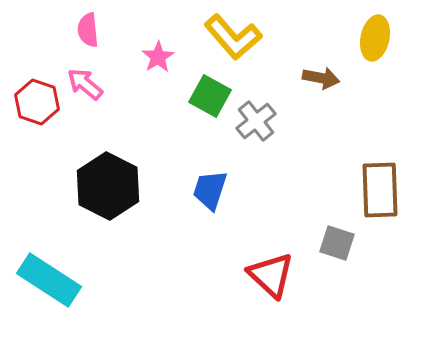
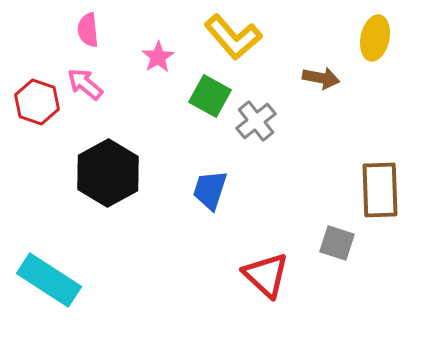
black hexagon: moved 13 px up; rotated 4 degrees clockwise
red triangle: moved 5 px left
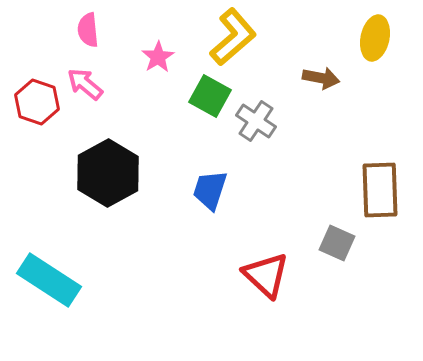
yellow L-shape: rotated 90 degrees counterclockwise
gray cross: rotated 18 degrees counterclockwise
gray square: rotated 6 degrees clockwise
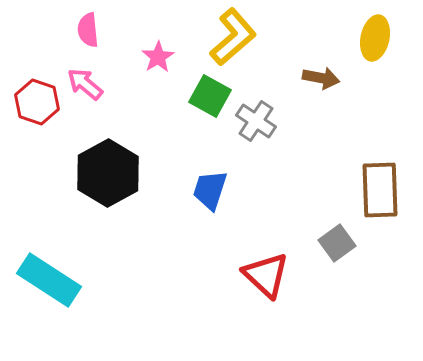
gray square: rotated 30 degrees clockwise
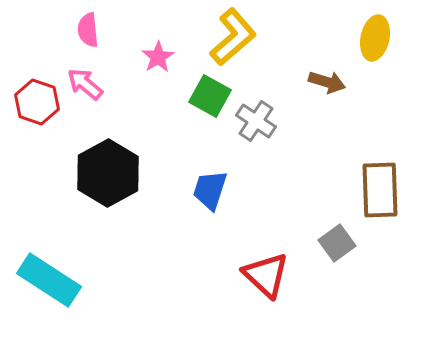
brown arrow: moved 6 px right, 4 px down; rotated 6 degrees clockwise
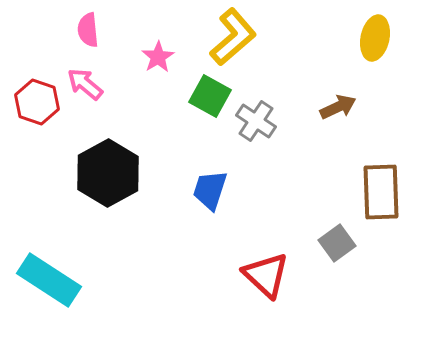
brown arrow: moved 11 px right, 25 px down; rotated 42 degrees counterclockwise
brown rectangle: moved 1 px right, 2 px down
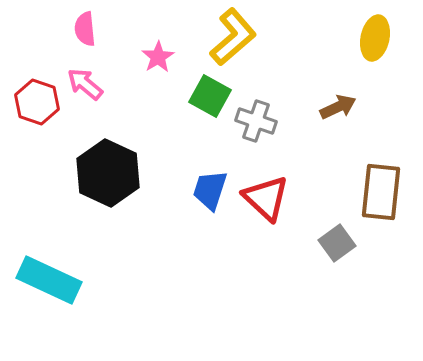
pink semicircle: moved 3 px left, 1 px up
gray cross: rotated 15 degrees counterclockwise
black hexagon: rotated 6 degrees counterclockwise
brown rectangle: rotated 8 degrees clockwise
red triangle: moved 77 px up
cyan rectangle: rotated 8 degrees counterclockwise
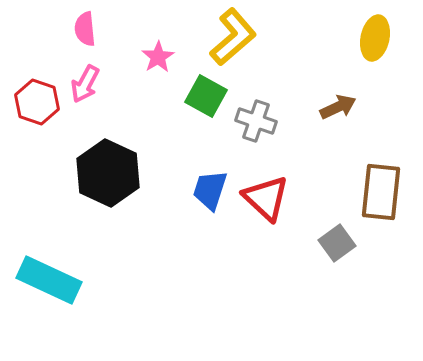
pink arrow: rotated 102 degrees counterclockwise
green square: moved 4 px left
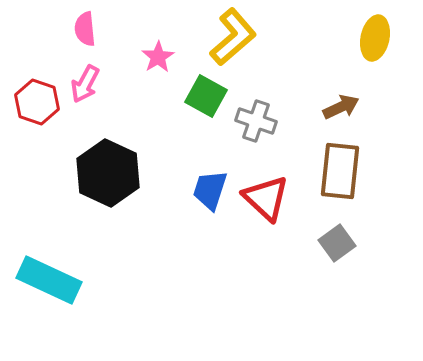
brown arrow: moved 3 px right
brown rectangle: moved 41 px left, 21 px up
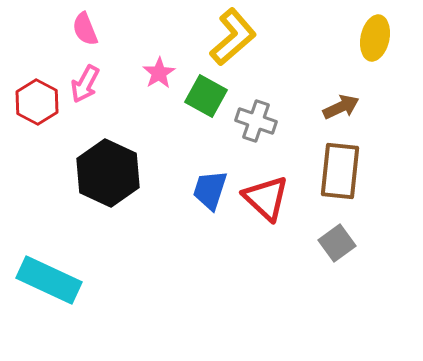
pink semicircle: rotated 16 degrees counterclockwise
pink star: moved 1 px right, 16 px down
red hexagon: rotated 9 degrees clockwise
